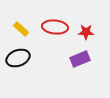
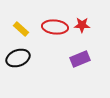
red star: moved 4 px left, 7 px up
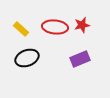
red star: rotated 14 degrees counterclockwise
black ellipse: moved 9 px right
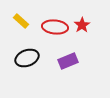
red star: rotated 21 degrees counterclockwise
yellow rectangle: moved 8 px up
purple rectangle: moved 12 px left, 2 px down
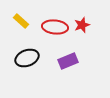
red star: rotated 14 degrees clockwise
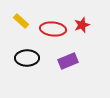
red ellipse: moved 2 px left, 2 px down
black ellipse: rotated 20 degrees clockwise
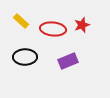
black ellipse: moved 2 px left, 1 px up
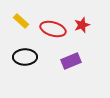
red ellipse: rotated 10 degrees clockwise
purple rectangle: moved 3 px right
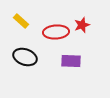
red ellipse: moved 3 px right, 3 px down; rotated 20 degrees counterclockwise
black ellipse: rotated 20 degrees clockwise
purple rectangle: rotated 24 degrees clockwise
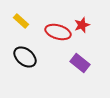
red ellipse: moved 2 px right; rotated 20 degrees clockwise
black ellipse: rotated 20 degrees clockwise
purple rectangle: moved 9 px right, 2 px down; rotated 36 degrees clockwise
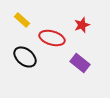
yellow rectangle: moved 1 px right, 1 px up
red ellipse: moved 6 px left, 6 px down
